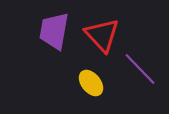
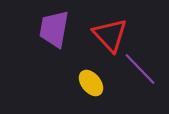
purple trapezoid: moved 2 px up
red triangle: moved 8 px right
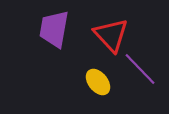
red triangle: moved 1 px right
yellow ellipse: moved 7 px right, 1 px up
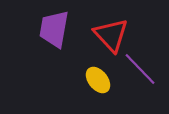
yellow ellipse: moved 2 px up
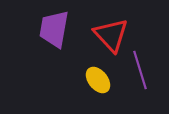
purple line: moved 1 px down; rotated 27 degrees clockwise
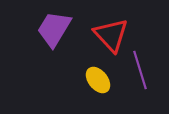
purple trapezoid: rotated 21 degrees clockwise
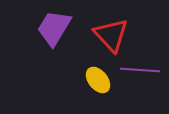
purple trapezoid: moved 1 px up
purple line: rotated 69 degrees counterclockwise
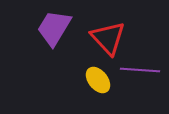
red triangle: moved 3 px left, 3 px down
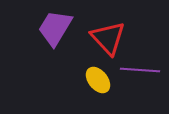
purple trapezoid: moved 1 px right
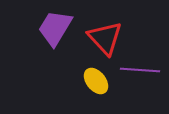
red triangle: moved 3 px left
yellow ellipse: moved 2 px left, 1 px down
